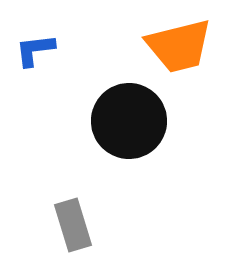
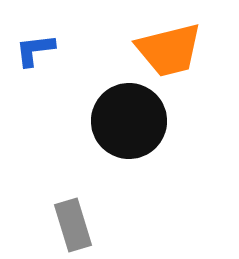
orange trapezoid: moved 10 px left, 4 px down
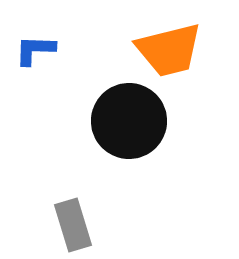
blue L-shape: rotated 9 degrees clockwise
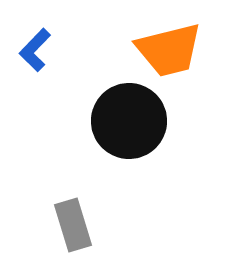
blue L-shape: rotated 48 degrees counterclockwise
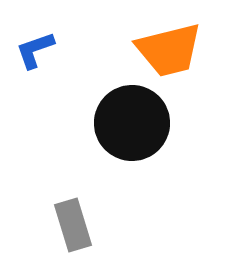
blue L-shape: rotated 27 degrees clockwise
black circle: moved 3 px right, 2 px down
